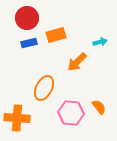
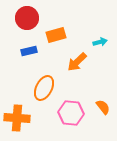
blue rectangle: moved 8 px down
orange semicircle: moved 4 px right
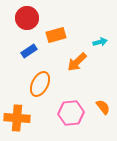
blue rectangle: rotated 21 degrees counterclockwise
orange ellipse: moved 4 px left, 4 px up
pink hexagon: rotated 10 degrees counterclockwise
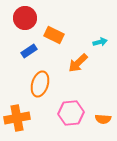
red circle: moved 2 px left
orange rectangle: moved 2 px left; rotated 42 degrees clockwise
orange arrow: moved 1 px right, 1 px down
orange ellipse: rotated 10 degrees counterclockwise
orange semicircle: moved 12 px down; rotated 133 degrees clockwise
orange cross: rotated 15 degrees counterclockwise
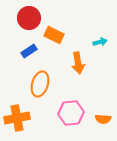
red circle: moved 4 px right
orange arrow: rotated 55 degrees counterclockwise
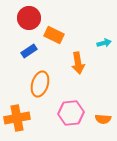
cyan arrow: moved 4 px right, 1 px down
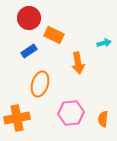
orange semicircle: rotated 91 degrees clockwise
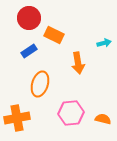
orange semicircle: rotated 98 degrees clockwise
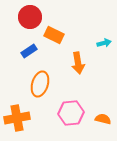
red circle: moved 1 px right, 1 px up
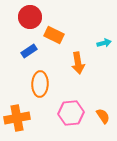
orange ellipse: rotated 15 degrees counterclockwise
orange semicircle: moved 3 px up; rotated 42 degrees clockwise
